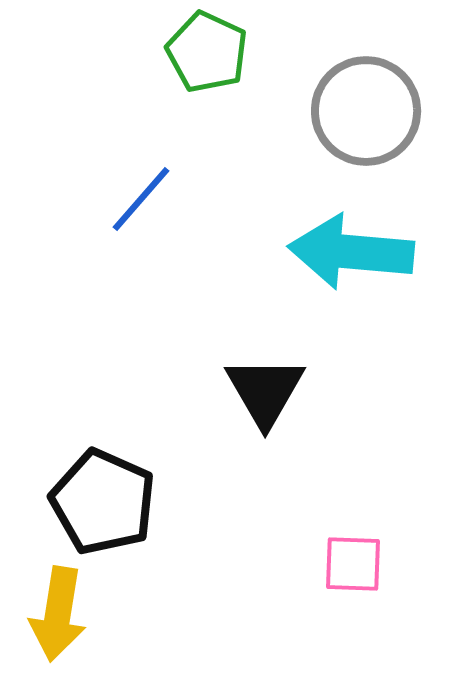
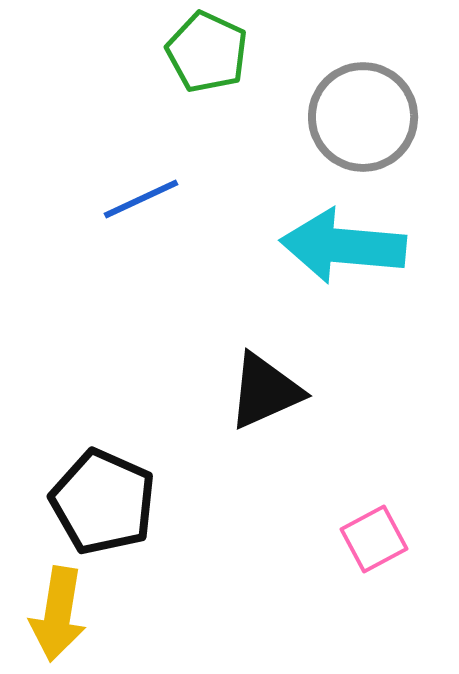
gray circle: moved 3 px left, 6 px down
blue line: rotated 24 degrees clockwise
cyan arrow: moved 8 px left, 6 px up
black triangle: rotated 36 degrees clockwise
pink square: moved 21 px right, 25 px up; rotated 30 degrees counterclockwise
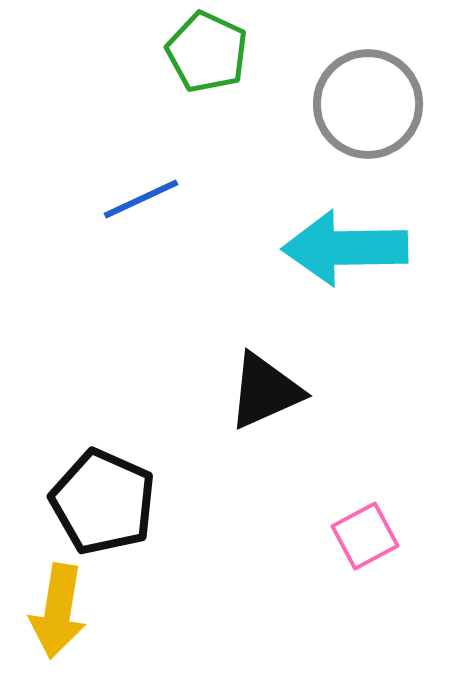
gray circle: moved 5 px right, 13 px up
cyan arrow: moved 2 px right, 2 px down; rotated 6 degrees counterclockwise
pink square: moved 9 px left, 3 px up
yellow arrow: moved 3 px up
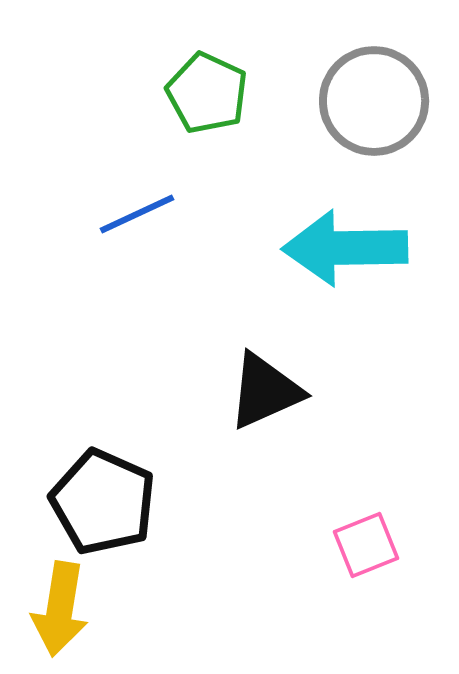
green pentagon: moved 41 px down
gray circle: moved 6 px right, 3 px up
blue line: moved 4 px left, 15 px down
pink square: moved 1 px right, 9 px down; rotated 6 degrees clockwise
yellow arrow: moved 2 px right, 2 px up
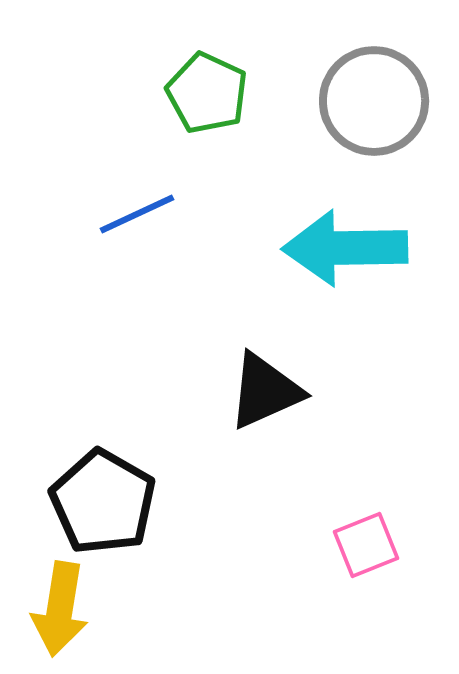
black pentagon: rotated 6 degrees clockwise
